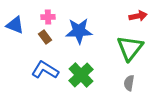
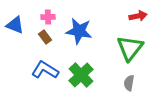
blue star: rotated 12 degrees clockwise
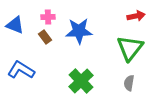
red arrow: moved 2 px left
blue star: rotated 12 degrees counterclockwise
blue L-shape: moved 24 px left
green cross: moved 6 px down
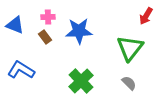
red arrow: moved 10 px right; rotated 132 degrees clockwise
gray semicircle: rotated 126 degrees clockwise
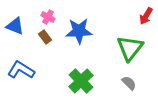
pink cross: rotated 32 degrees clockwise
blue triangle: moved 1 px down
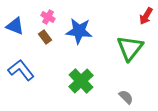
blue star: rotated 8 degrees clockwise
blue L-shape: rotated 20 degrees clockwise
gray semicircle: moved 3 px left, 14 px down
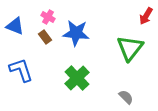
blue star: moved 3 px left, 2 px down
blue L-shape: rotated 20 degrees clockwise
green cross: moved 4 px left, 3 px up
